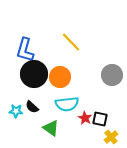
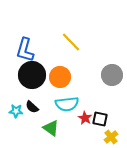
black circle: moved 2 px left, 1 px down
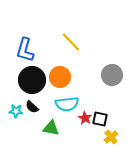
black circle: moved 5 px down
green triangle: rotated 24 degrees counterclockwise
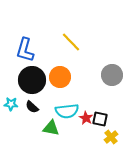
cyan semicircle: moved 7 px down
cyan star: moved 5 px left, 7 px up
red star: moved 1 px right
